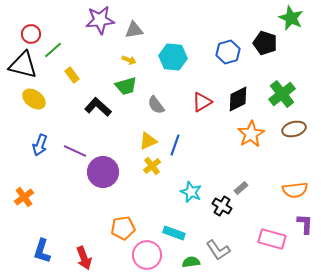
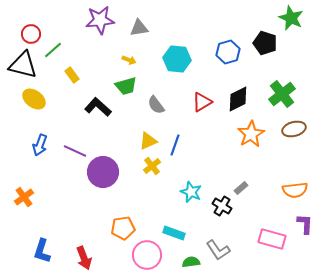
gray triangle: moved 5 px right, 2 px up
cyan hexagon: moved 4 px right, 2 px down
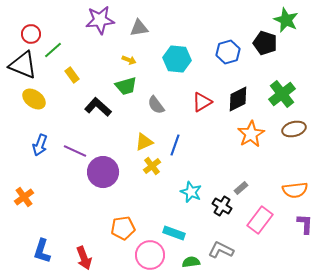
green star: moved 5 px left, 2 px down
black triangle: rotated 8 degrees clockwise
yellow triangle: moved 4 px left, 1 px down
pink rectangle: moved 12 px left, 19 px up; rotated 68 degrees counterclockwise
gray L-shape: moved 3 px right; rotated 150 degrees clockwise
pink circle: moved 3 px right
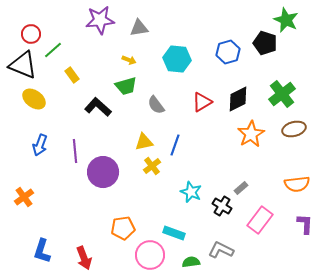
yellow triangle: rotated 12 degrees clockwise
purple line: rotated 60 degrees clockwise
orange semicircle: moved 2 px right, 6 px up
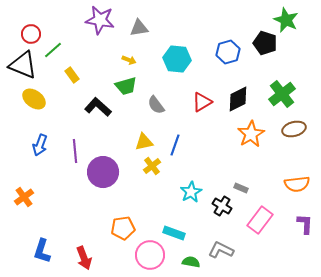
purple star: rotated 16 degrees clockwise
gray rectangle: rotated 64 degrees clockwise
cyan star: rotated 20 degrees clockwise
green semicircle: rotated 18 degrees clockwise
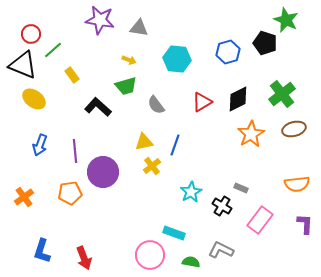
gray triangle: rotated 18 degrees clockwise
orange pentagon: moved 53 px left, 35 px up
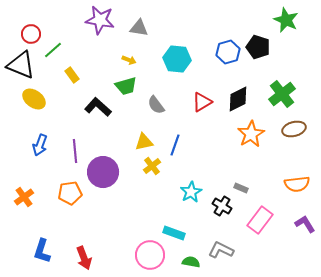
black pentagon: moved 7 px left, 4 px down
black triangle: moved 2 px left
purple L-shape: rotated 35 degrees counterclockwise
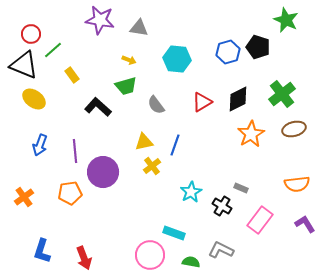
black triangle: moved 3 px right
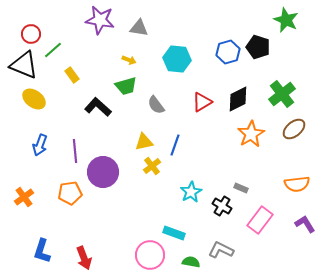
brown ellipse: rotated 25 degrees counterclockwise
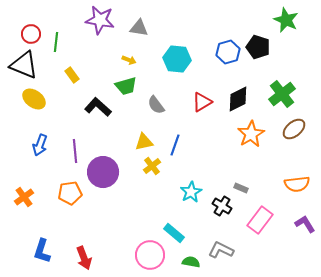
green line: moved 3 px right, 8 px up; rotated 42 degrees counterclockwise
cyan rectangle: rotated 20 degrees clockwise
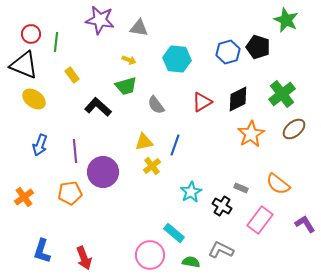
orange semicircle: moved 19 px left; rotated 45 degrees clockwise
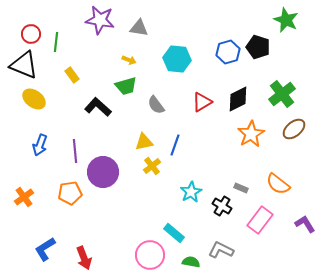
blue L-shape: moved 3 px right, 2 px up; rotated 40 degrees clockwise
